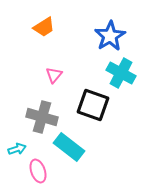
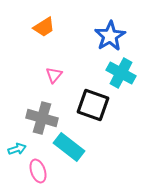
gray cross: moved 1 px down
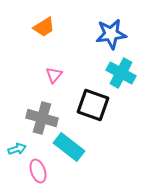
blue star: moved 1 px right, 2 px up; rotated 24 degrees clockwise
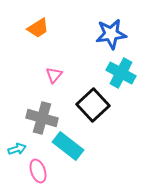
orange trapezoid: moved 6 px left, 1 px down
black square: rotated 28 degrees clockwise
cyan rectangle: moved 1 px left, 1 px up
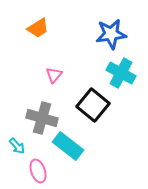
black square: rotated 8 degrees counterclockwise
cyan arrow: moved 3 px up; rotated 66 degrees clockwise
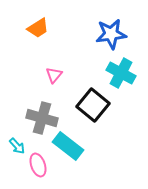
pink ellipse: moved 6 px up
